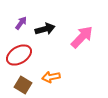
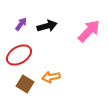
purple arrow: moved 1 px down
black arrow: moved 2 px right, 3 px up
pink arrow: moved 7 px right, 6 px up
brown square: moved 2 px right, 1 px up
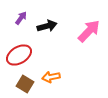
purple arrow: moved 6 px up
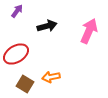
purple arrow: moved 4 px left, 7 px up
pink arrow: rotated 20 degrees counterclockwise
red ellipse: moved 3 px left, 1 px up
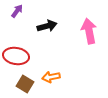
pink arrow: rotated 35 degrees counterclockwise
red ellipse: moved 2 px down; rotated 40 degrees clockwise
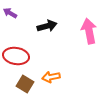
purple arrow: moved 7 px left, 2 px down; rotated 96 degrees counterclockwise
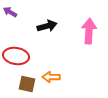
purple arrow: moved 1 px up
pink arrow: rotated 15 degrees clockwise
orange arrow: rotated 12 degrees clockwise
brown square: moved 2 px right; rotated 18 degrees counterclockwise
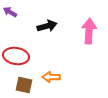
brown square: moved 3 px left, 1 px down
